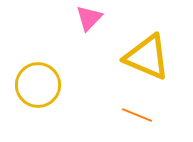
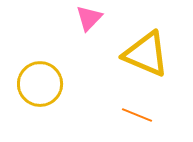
yellow triangle: moved 1 px left, 3 px up
yellow circle: moved 2 px right, 1 px up
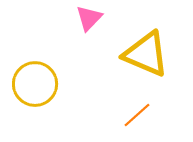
yellow circle: moved 5 px left
orange line: rotated 64 degrees counterclockwise
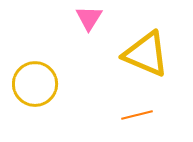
pink triangle: rotated 12 degrees counterclockwise
orange line: rotated 28 degrees clockwise
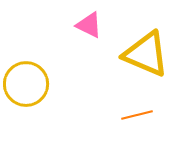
pink triangle: moved 7 px down; rotated 36 degrees counterclockwise
yellow circle: moved 9 px left
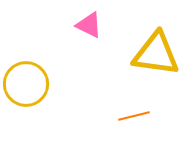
yellow triangle: moved 10 px right; rotated 15 degrees counterclockwise
orange line: moved 3 px left, 1 px down
